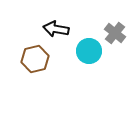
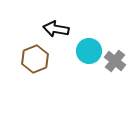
gray cross: moved 28 px down
brown hexagon: rotated 8 degrees counterclockwise
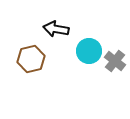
brown hexagon: moved 4 px left; rotated 8 degrees clockwise
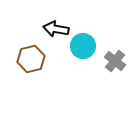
cyan circle: moved 6 px left, 5 px up
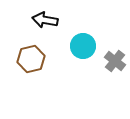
black arrow: moved 11 px left, 9 px up
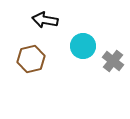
gray cross: moved 2 px left
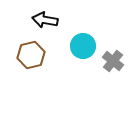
brown hexagon: moved 4 px up
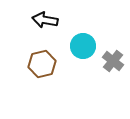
brown hexagon: moved 11 px right, 9 px down
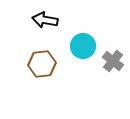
brown hexagon: rotated 8 degrees clockwise
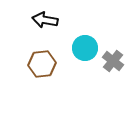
cyan circle: moved 2 px right, 2 px down
